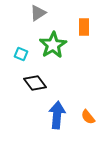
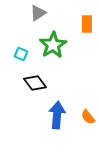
orange rectangle: moved 3 px right, 3 px up
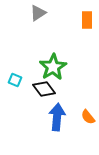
orange rectangle: moved 4 px up
green star: moved 22 px down
cyan square: moved 6 px left, 26 px down
black diamond: moved 9 px right, 6 px down
blue arrow: moved 2 px down
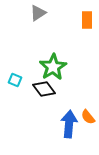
blue arrow: moved 12 px right, 7 px down
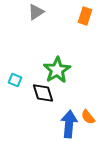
gray triangle: moved 2 px left, 1 px up
orange rectangle: moved 2 px left, 4 px up; rotated 18 degrees clockwise
green star: moved 4 px right, 3 px down
black diamond: moved 1 px left, 4 px down; rotated 20 degrees clockwise
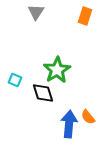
gray triangle: rotated 24 degrees counterclockwise
